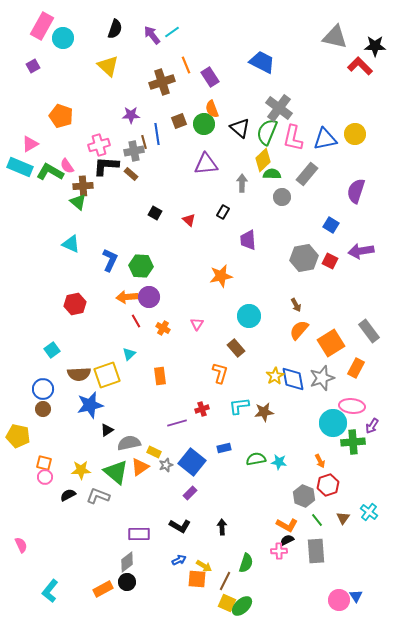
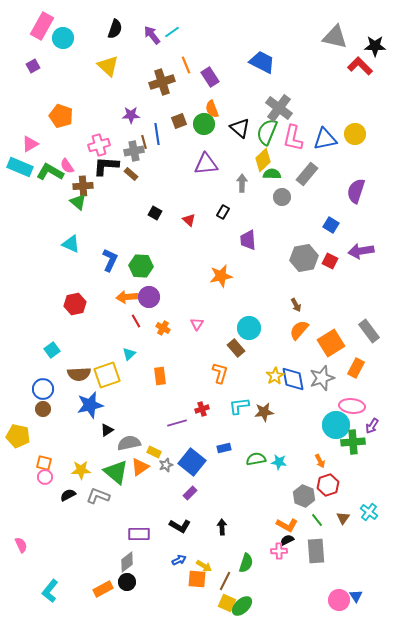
cyan circle at (249, 316): moved 12 px down
cyan circle at (333, 423): moved 3 px right, 2 px down
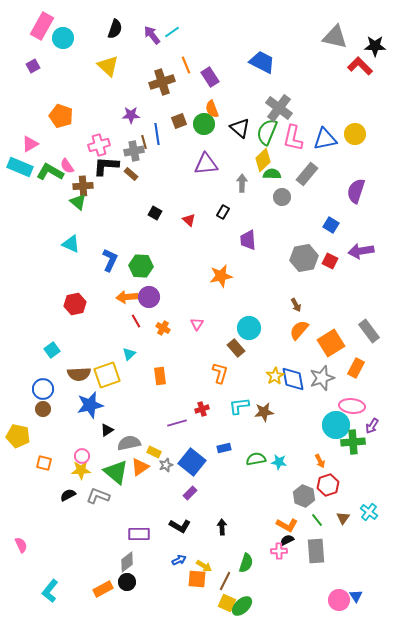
pink circle at (45, 477): moved 37 px right, 21 px up
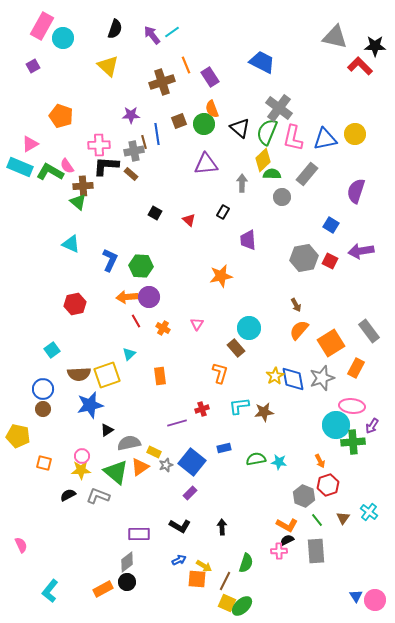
pink cross at (99, 145): rotated 15 degrees clockwise
pink circle at (339, 600): moved 36 px right
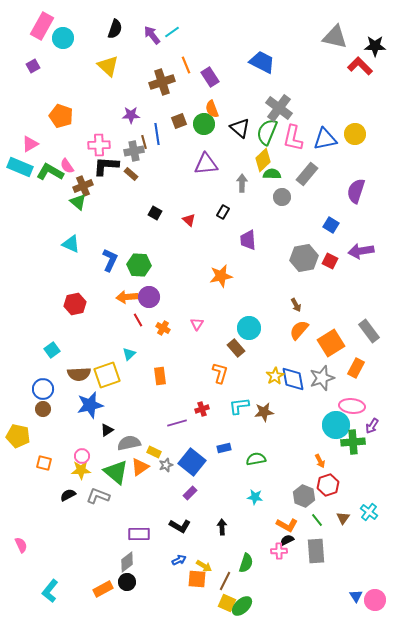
brown cross at (83, 186): rotated 18 degrees counterclockwise
green hexagon at (141, 266): moved 2 px left, 1 px up
red line at (136, 321): moved 2 px right, 1 px up
cyan star at (279, 462): moved 24 px left, 35 px down
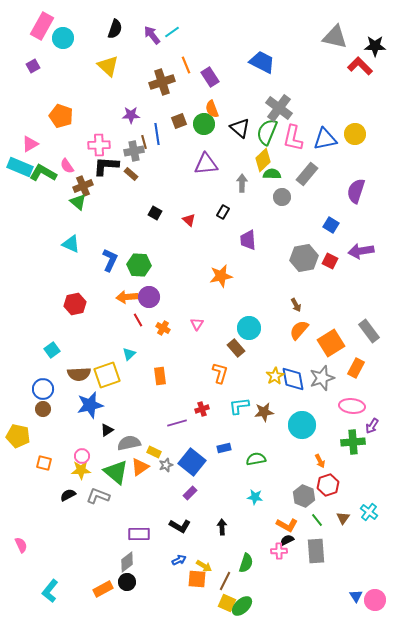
green L-shape at (50, 172): moved 7 px left, 1 px down
cyan circle at (336, 425): moved 34 px left
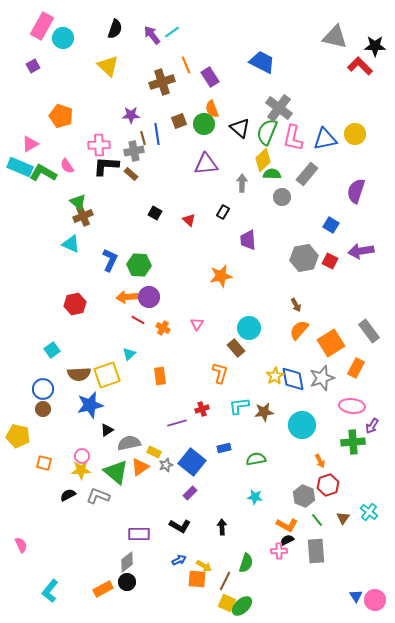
brown line at (144, 142): moved 1 px left, 4 px up
brown cross at (83, 186): moved 30 px down
red line at (138, 320): rotated 32 degrees counterclockwise
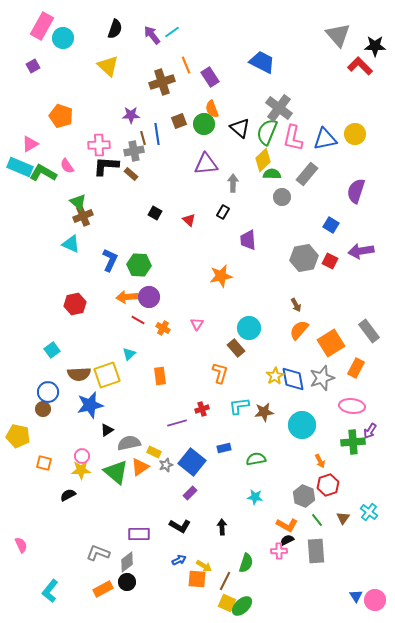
gray triangle at (335, 37): moved 3 px right, 2 px up; rotated 36 degrees clockwise
gray arrow at (242, 183): moved 9 px left
blue circle at (43, 389): moved 5 px right, 3 px down
purple arrow at (372, 426): moved 2 px left, 5 px down
gray L-shape at (98, 496): moved 57 px down
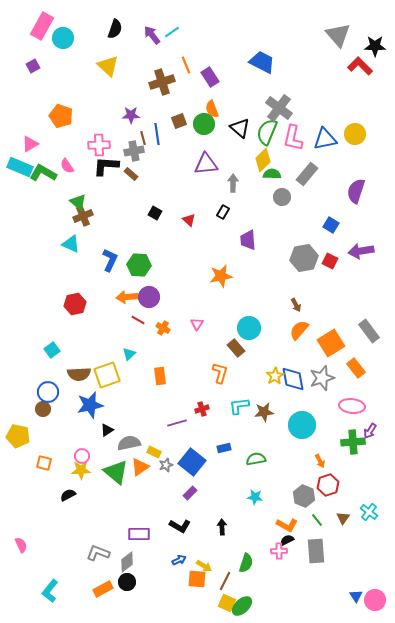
orange rectangle at (356, 368): rotated 66 degrees counterclockwise
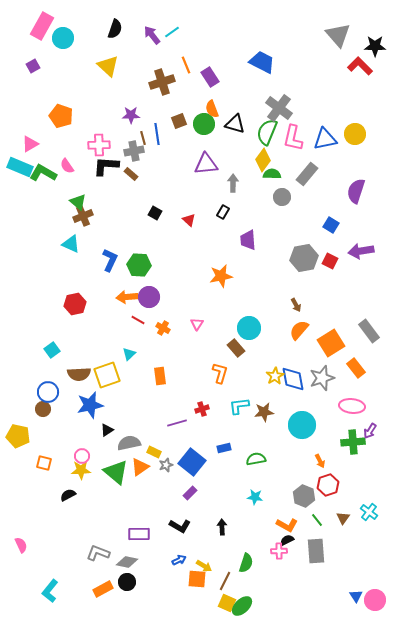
black triangle at (240, 128): moved 5 px left, 4 px up; rotated 25 degrees counterclockwise
yellow diamond at (263, 160): rotated 10 degrees counterclockwise
gray diamond at (127, 562): rotated 50 degrees clockwise
